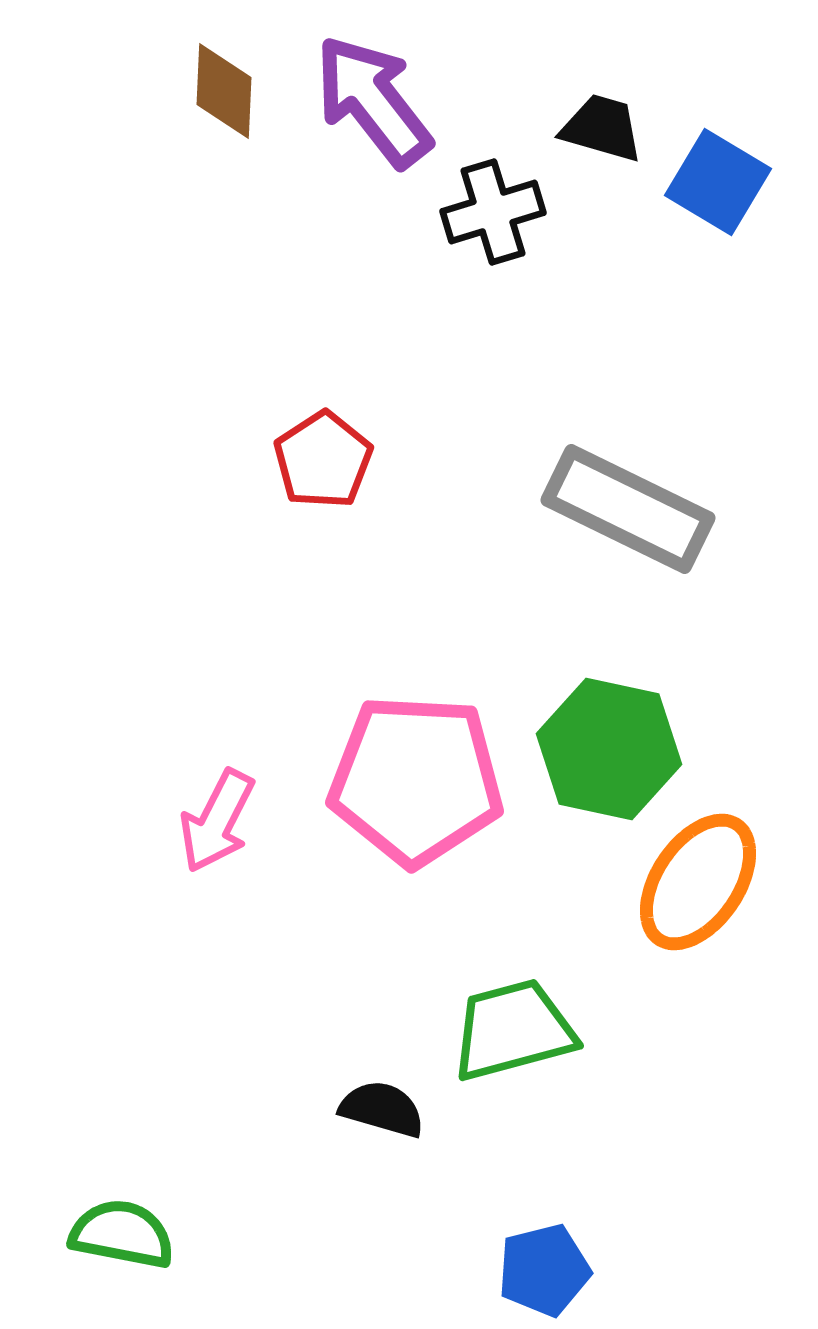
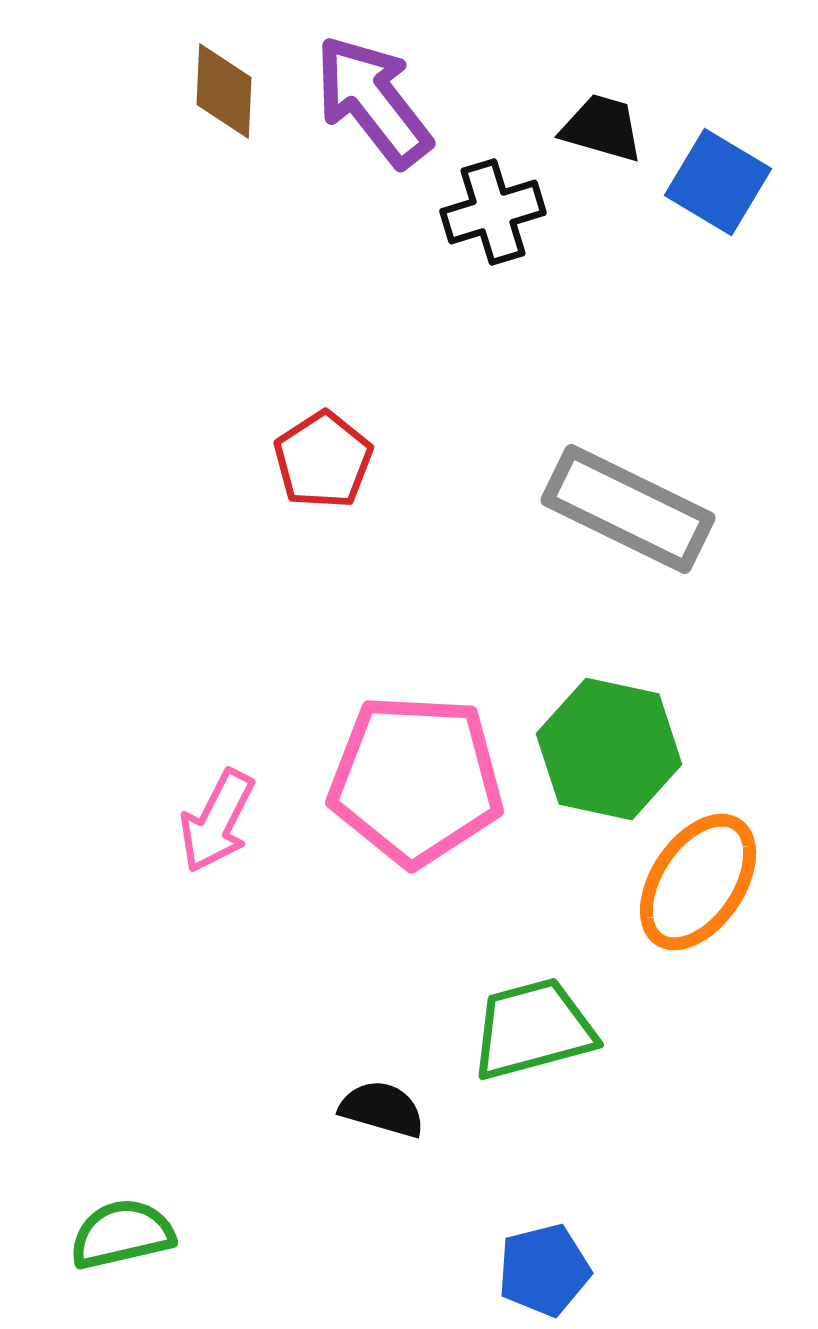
green trapezoid: moved 20 px right, 1 px up
green semicircle: rotated 24 degrees counterclockwise
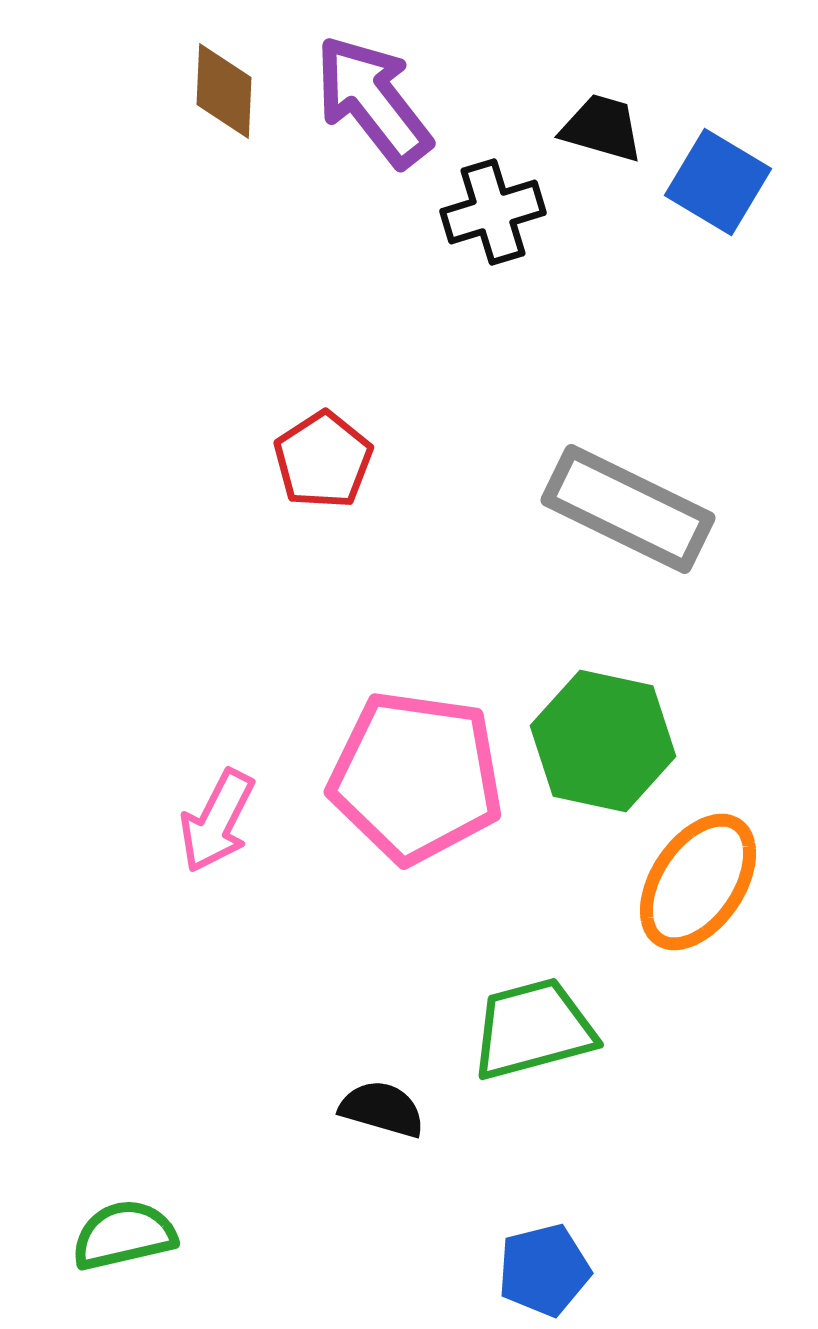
green hexagon: moved 6 px left, 8 px up
pink pentagon: moved 3 px up; rotated 5 degrees clockwise
green semicircle: moved 2 px right, 1 px down
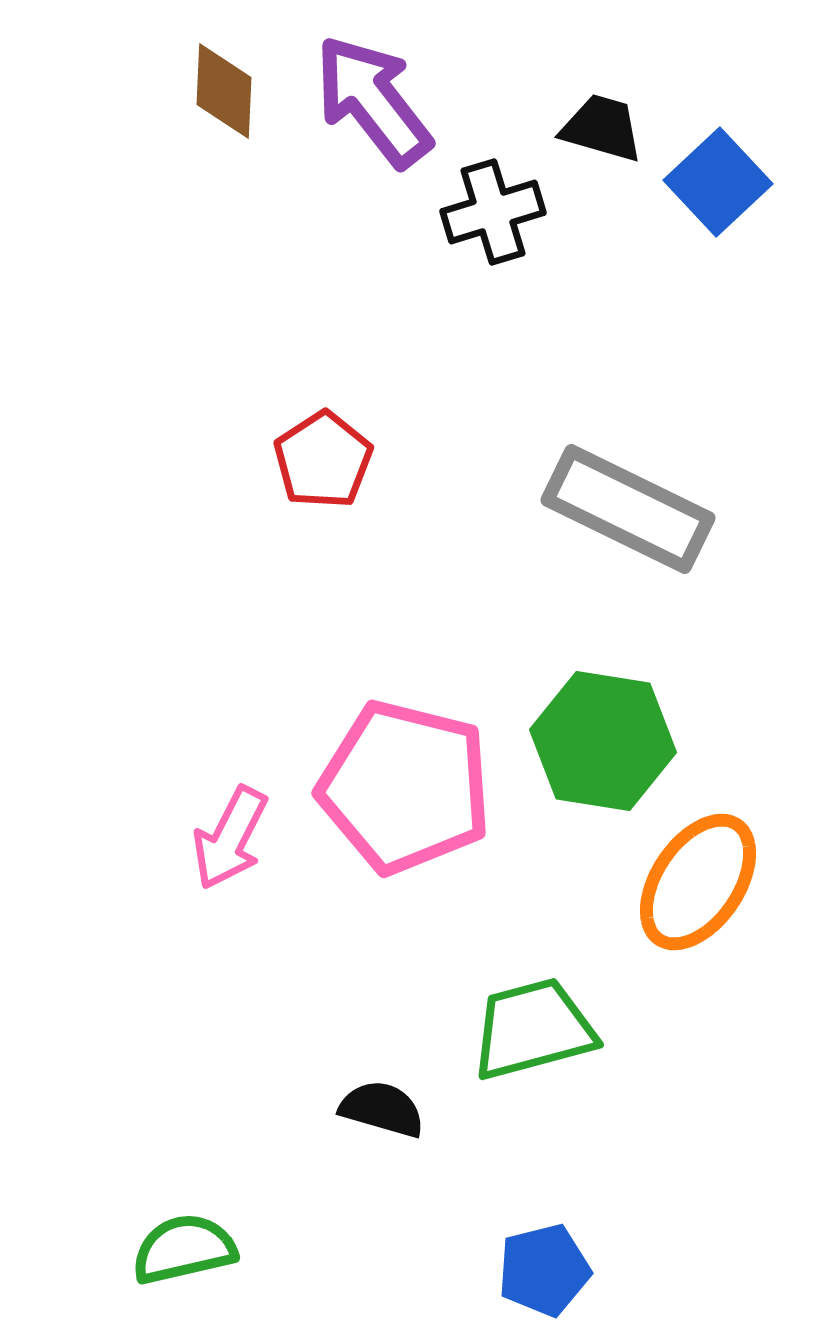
blue square: rotated 16 degrees clockwise
green hexagon: rotated 3 degrees counterclockwise
pink pentagon: moved 11 px left, 10 px down; rotated 6 degrees clockwise
pink arrow: moved 13 px right, 17 px down
green semicircle: moved 60 px right, 14 px down
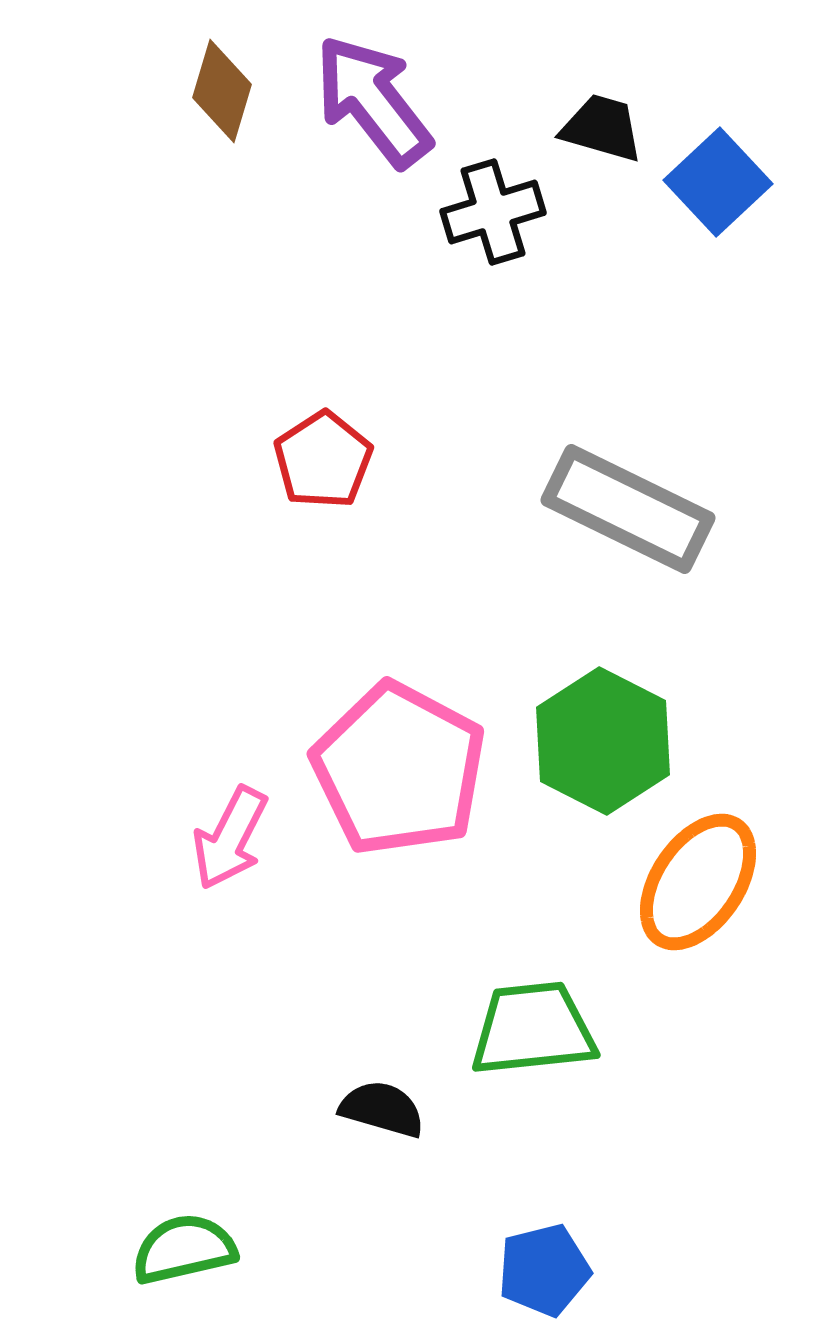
brown diamond: moved 2 px left; rotated 14 degrees clockwise
green hexagon: rotated 18 degrees clockwise
pink pentagon: moved 6 px left, 18 px up; rotated 14 degrees clockwise
green trapezoid: rotated 9 degrees clockwise
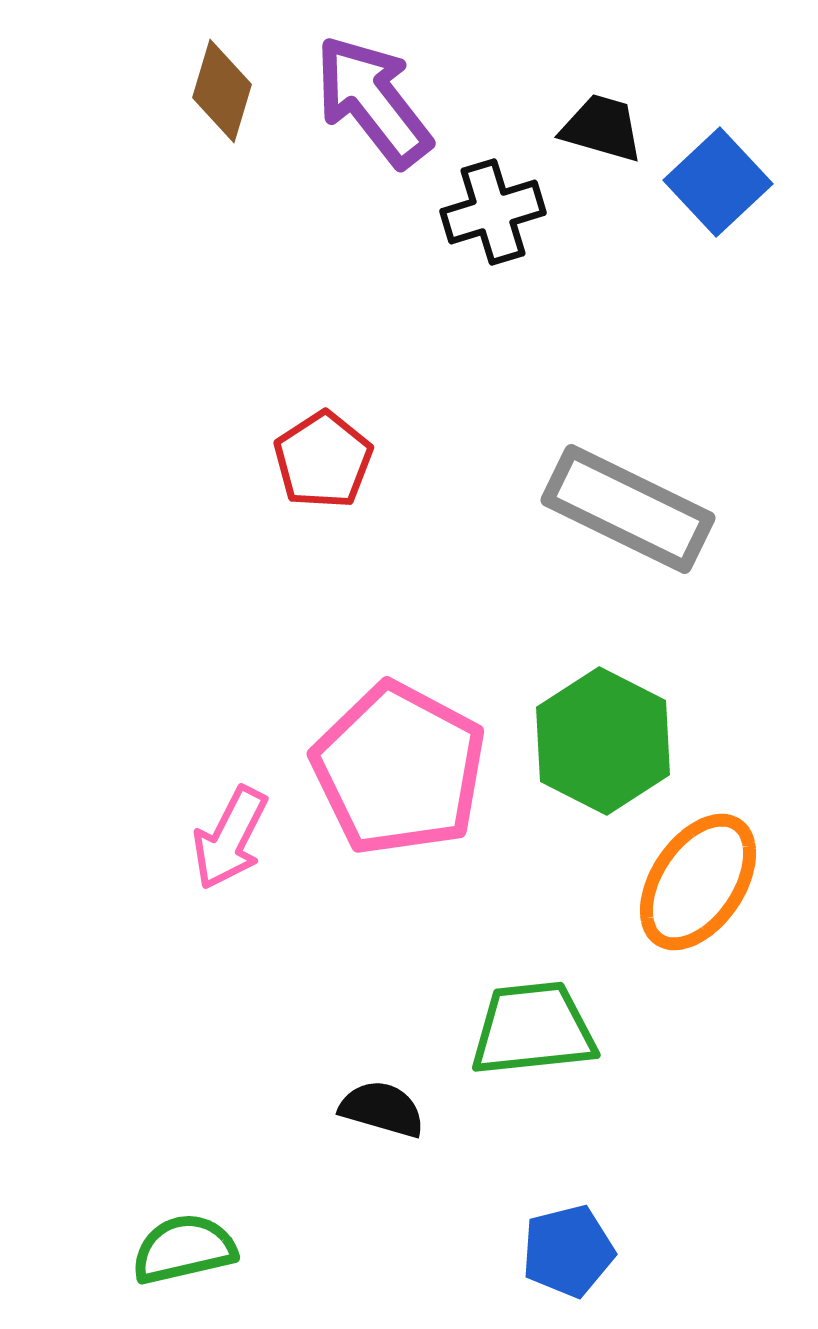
blue pentagon: moved 24 px right, 19 px up
